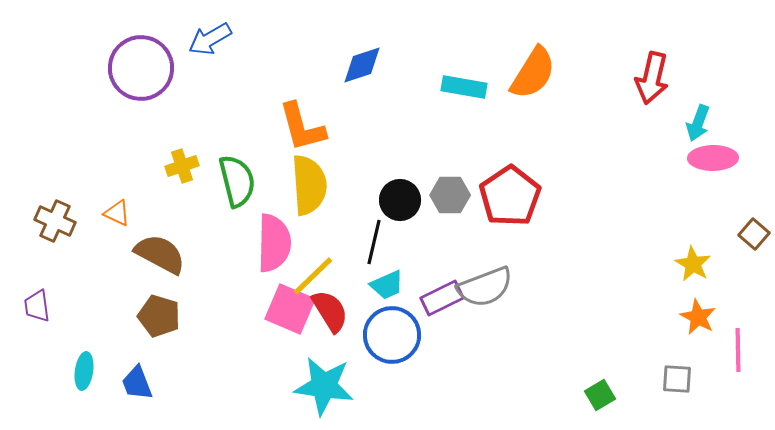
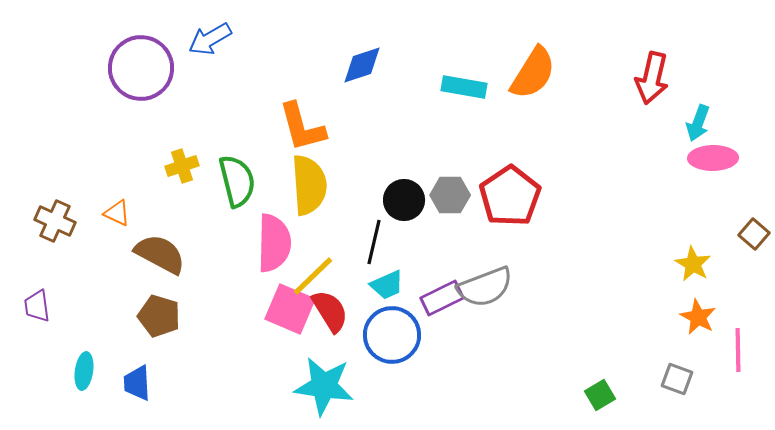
black circle: moved 4 px right
gray square: rotated 16 degrees clockwise
blue trapezoid: rotated 18 degrees clockwise
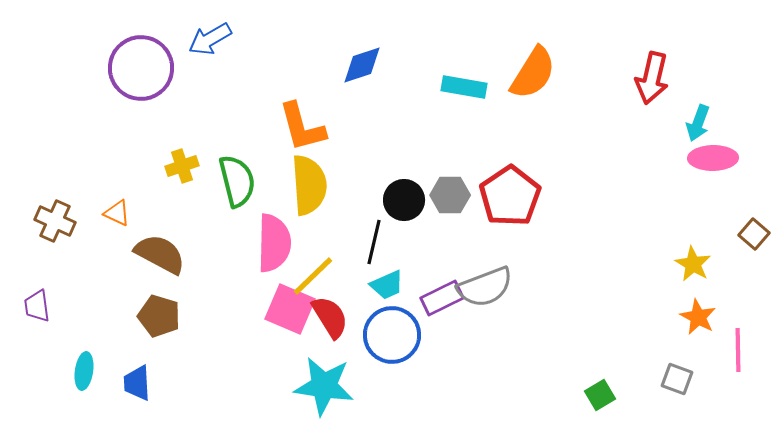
red semicircle: moved 6 px down
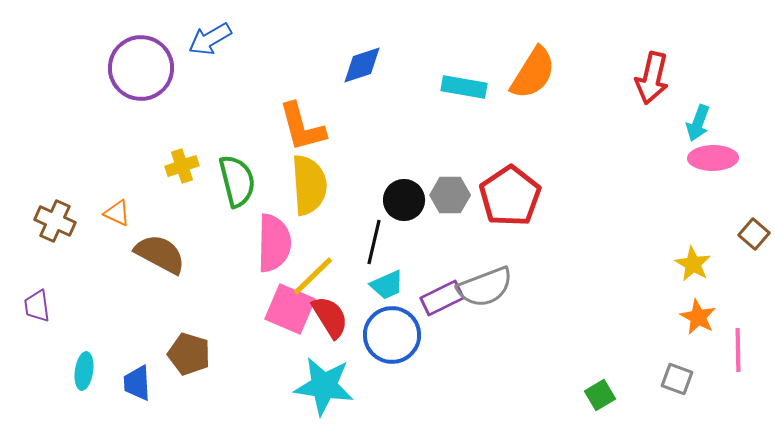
brown pentagon: moved 30 px right, 38 px down
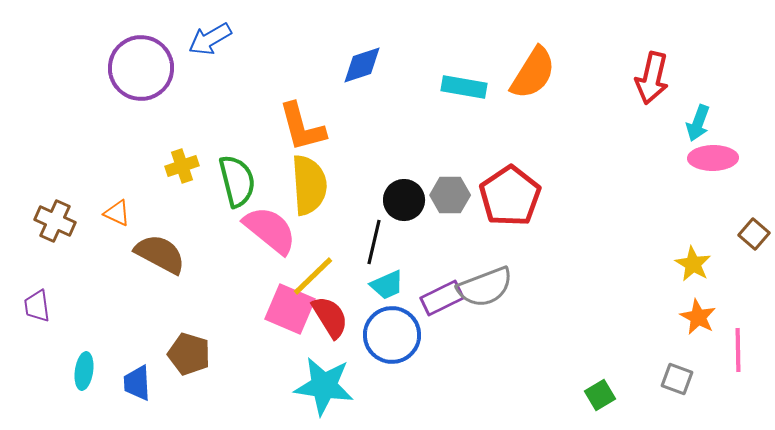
pink semicircle: moved 4 px left, 13 px up; rotated 52 degrees counterclockwise
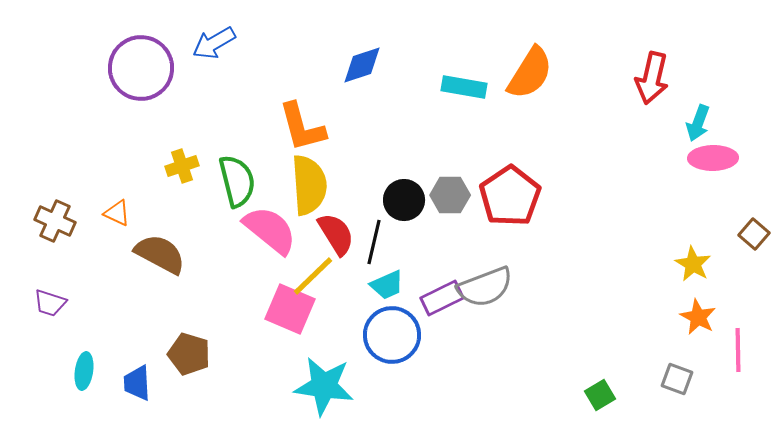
blue arrow: moved 4 px right, 4 px down
orange semicircle: moved 3 px left
purple trapezoid: moved 13 px right, 3 px up; rotated 64 degrees counterclockwise
red semicircle: moved 6 px right, 83 px up
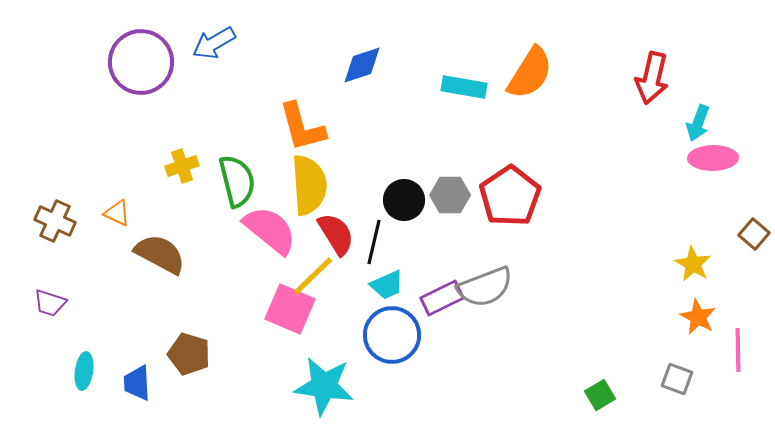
purple circle: moved 6 px up
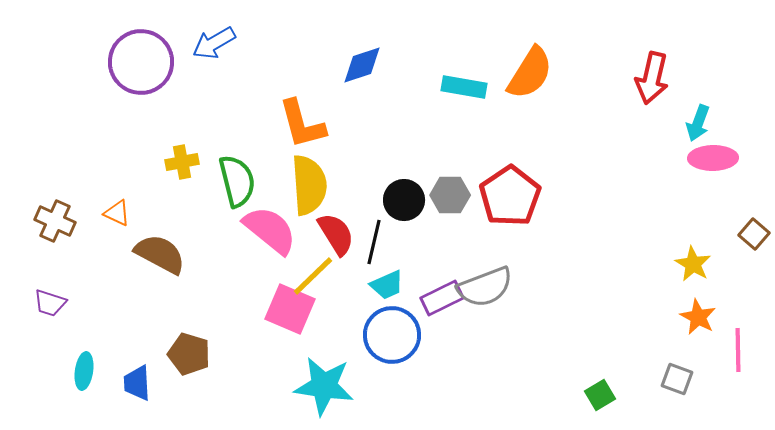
orange L-shape: moved 3 px up
yellow cross: moved 4 px up; rotated 8 degrees clockwise
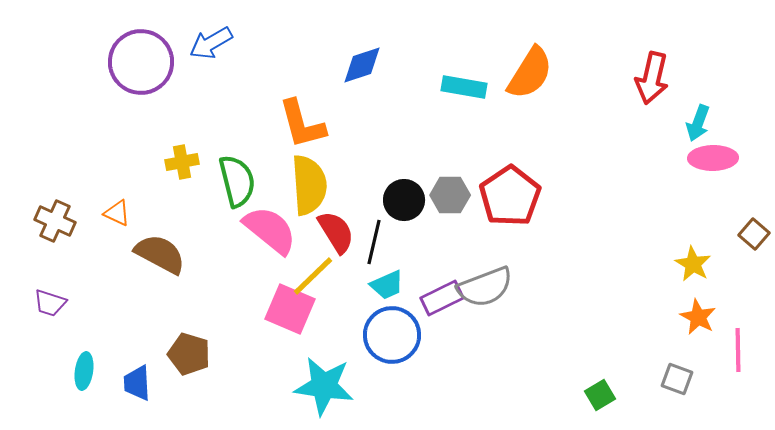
blue arrow: moved 3 px left
red semicircle: moved 2 px up
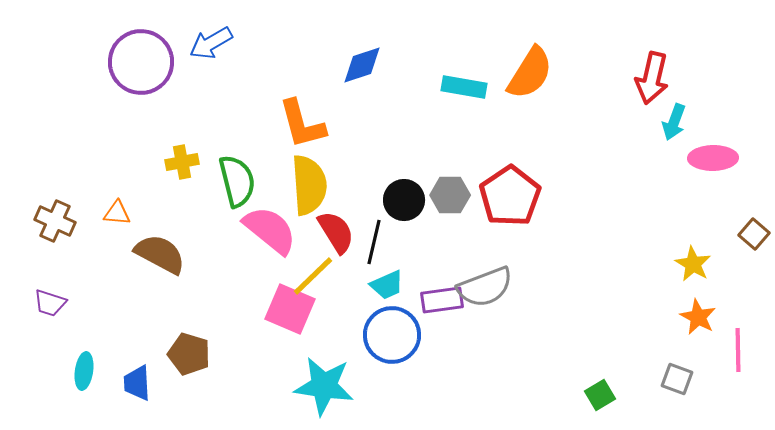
cyan arrow: moved 24 px left, 1 px up
orange triangle: rotated 20 degrees counterclockwise
purple rectangle: moved 2 px down; rotated 18 degrees clockwise
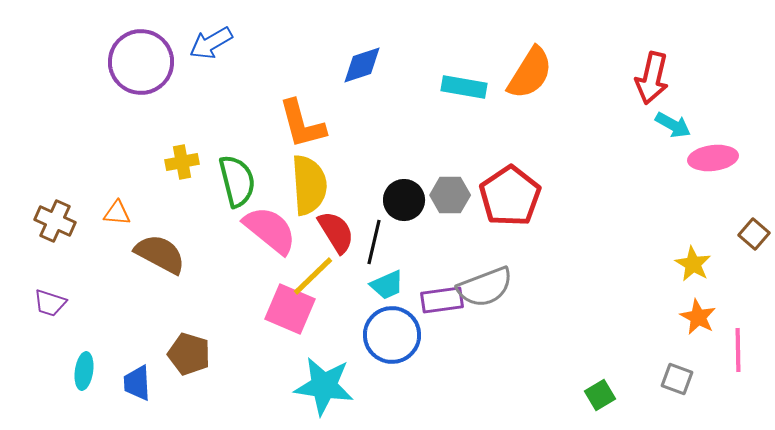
cyan arrow: moved 1 px left, 3 px down; rotated 81 degrees counterclockwise
pink ellipse: rotated 6 degrees counterclockwise
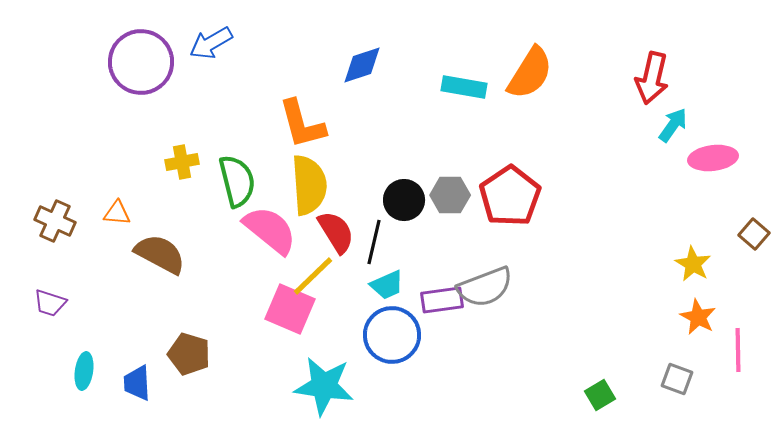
cyan arrow: rotated 84 degrees counterclockwise
